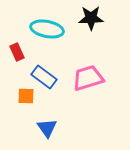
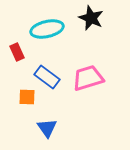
black star: rotated 25 degrees clockwise
cyan ellipse: rotated 24 degrees counterclockwise
blue rectangle: moved 3 px right
orange square: moved 1 px right, 1 px down
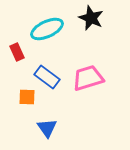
cyan ellipse: rotated 12 degrees counterclockwise
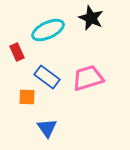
cyan ellipse: moved 1 px right, 1 px down
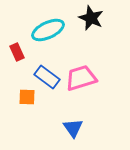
pink trapezoid: moved 7 px left
blue triangle: moved 26 px right
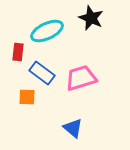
cyan ellipse: moved 1 px left, 1 px down
red rectangle: moved 1 px right; rotated 30 degrees clockwise
blue rectangle: moved 5 px left, 4 px up
blue triangle: rotated 15 degrees counterclockwise
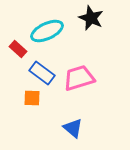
red rectangle: moved 3 px up; rotated 54 degrees counterclockwise
pink trapezoid: moved 2 px left
orange square: moved 5 px right, 1 px down
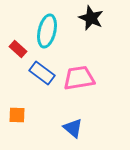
cyan ellipse: rotated 52 degrees counterclockwise
pink trapezoid: rotated 8 degrees clockwise
orange square: moved 15 px left, 17 px down
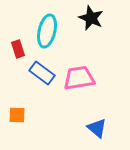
red rectangle: rotated 30 degrees clockwise
blue triangle: moved 24 px right
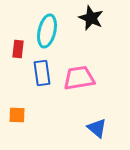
red rectangle: rotated 24 degrees clockwise
blue rectangle: rotated 45 degrees clockwise
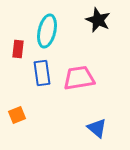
black star: moved 7 px right, 2 px down
orange square: rotated 24 degrees counterclockwise
